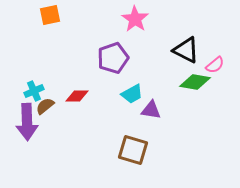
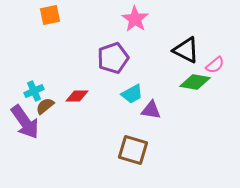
purple arrow: moved 2 px left; rotated 33 degrees counterclockwise
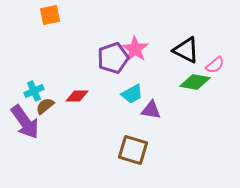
pink star: moved 30 px down
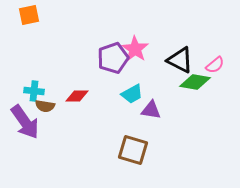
orange square: moved 21 px left
black triangle: moved 6 px left, 10 px down
cyan cross: rotated 30 degrees clockwise
brown semicircle: rotated 132 degrees counterclockwise
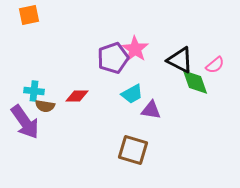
green diamond: rotated 60 degrees clockwise
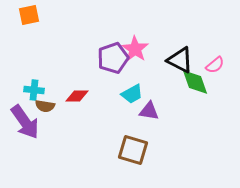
cyan cross: moved 1 px up
purple triangle: moved 2 px left, 1 px down
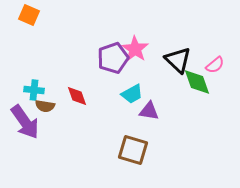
orange square: rotated 35 degrees clockwise
black triangle: moved 2 px left; rotated 16 degrees clockwise
green diamond: moved 2 px right
red diamond: rotated 70 degrees clockwise
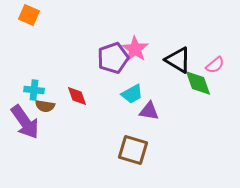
black triangle: rotated 12 degrees counterclockwise
green diamond: moved 1 px right, 1 px down
